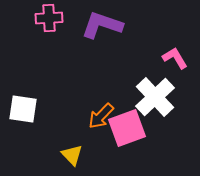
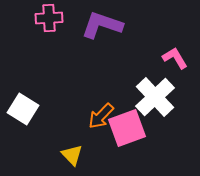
white square: rotated 24 degrees clockwise
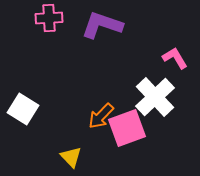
yellow triangle: moved 1 px left, 2 px down
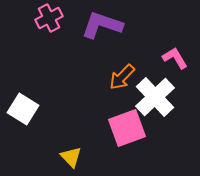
pink cross: rotated 24 degrees counterclockwise
orange arrow: moved 21 px right, 39 px up
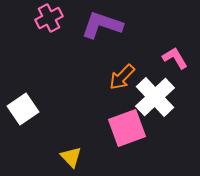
white square: rotated 24 degrees clockwise
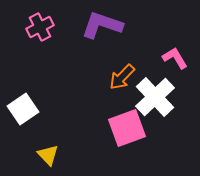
pink cross: moved 9 px left, 9 px down
yellow triangle: moved 23 px left, 2 px up
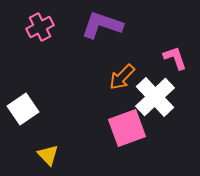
pink L-shape: rotated 12 degrees clockwise
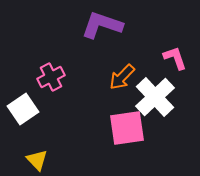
pink cross: moved 11 px right, 50 px down
pink square: rotated 12 degrees clockwise
yellow triangle: moved 11 px left, 5 px down
